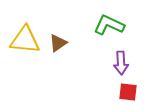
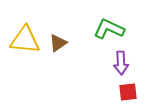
green L-shape: moved 4 px down
red square: rotated 12 degrees counterclockwise
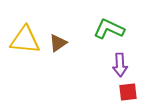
purple arrow: moved 1 px left, 2 px down
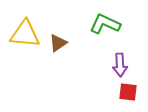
green L-shape: moved 4 px left, 5 px up
yellow triangle: moved 6 px up
red square: rotated 12 degrees clockwise
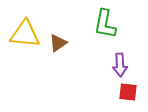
green L-shape: rotated 104 degrees counterclockwise
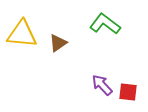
green L-shape: rotated 116 degrees clockwise
yellow triangle: moved 3 px left
purple arrow: moved 18 px left, 20 px down; rotated 140 degrees clockwise
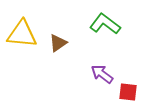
purple arrow: moved 11 px up; rotated 10 degrees counterclockwise
